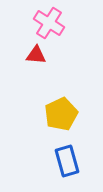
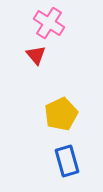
red triangle: rotated 45 degrees clockwise
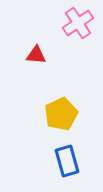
pink cross: moved 29 px right; rotated 24 degrees clockwise
red triangle: rotated 45 degrees counterclockwise
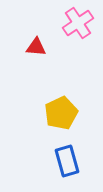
red triangle: moved 8 px up
yellow pentagon: moved 1 px up
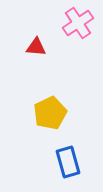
yellow pentagon: moved 11 px left
blue rectangle: moved 1 px right, 1 px down
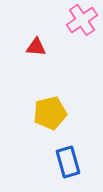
pink cross: moved 4 px right, 3 px up
yellow pentagon: rotated 12 degrees clockwise
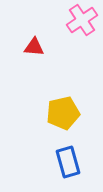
red triangle: moved 2 px left
yellow pentagon: moved 13 px right
